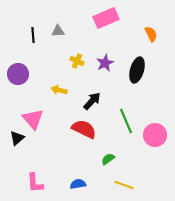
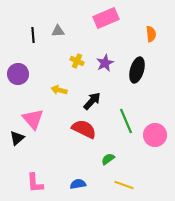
orange semicircle: rotated 21 degrees clockwise
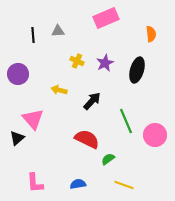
red semicircle: moved 3 px right, 10 px down
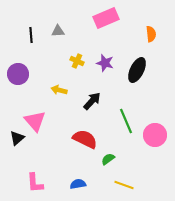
black line: moved 2 px left
purple star: rotated 30 degrees counterclockwise
black ellipse: rotated 10 degrees clockwise
pink triangle: moved 2 px right, 2 px down
red semicircle: moved 2 px left
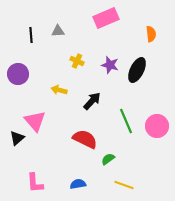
purple star: moved 5 px right, 2 px down
pink circle: moved 2 px right, 9 px up
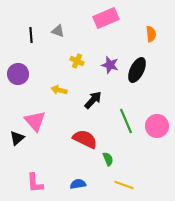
gray triangle: rotated 24 degrees clockwise
black arrow: moved 1 px right, 1 px up
green semicircle: rotated 104 degrees clockwise
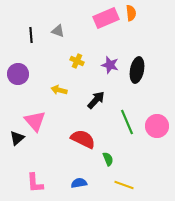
orange semicircle: moved 20 px left, 21 px up
black ellipse: rotated 15 degrees counterclockwise
black arrow: moved 3 px right
green line: moved 1 px right, 1 px down
red semicircle: moved 2 px left
blue semicircle: moved 1 px right, 1 px up
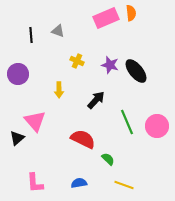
black ellipse: moved 1 px left, 1 px down; rotated 50 degrees counterclockwise
yellow arrow: rotated 105 degrees counterclockwise
green semicircle: rotated 24 degrees counterclockwise
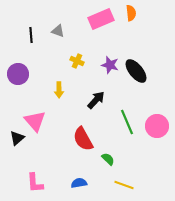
pink rectangle: moved 5 px left, 1 px down
red semicircle: rotated 145 degrees counterclockwise
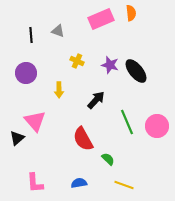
purple circle: moved 8 px right, 1 px up
